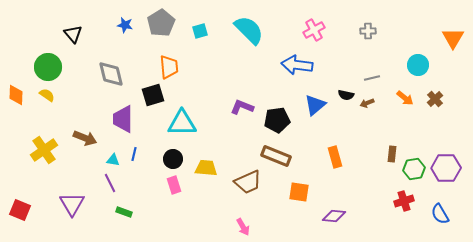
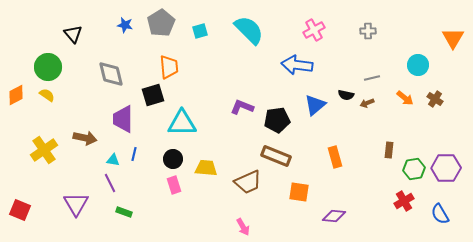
orange diamond at (16, 95): rotated 60 degrees clockwise
brown cross at (435, 99): rotated 14 degrees counterclockwise
brown arrow at (85, 138): rotated 10 degrees counterclockwise
brown rectangle at (392, 154): moved 3 px left, 4 px up
red cross at (404, 201): rotated 12 degrees counterclockwise
purple triangle at (72, 204): moved 4 px right
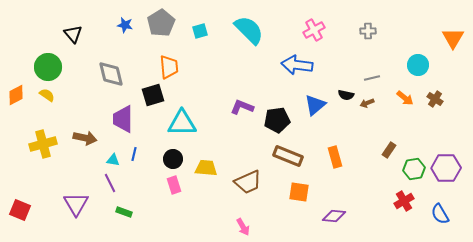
yellow cross at (44, 150): moved 1 px left, 6 px up; rotated 20 degrees clockwise
brown rectangle at (389, 150): rotated 28 degrees clockwise
brown rectangle at (276, 156): moved 12 px right
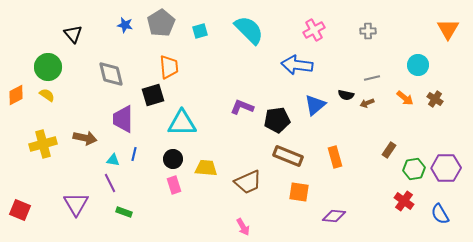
orange triangle at (453, 38): moved 5 px left, 9 px up
red cross at (404, 201): rotated 24 degrees counterclockwise
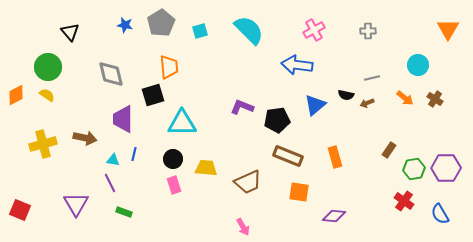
black triangle at (73, 34): moved 3 px left, 2 px up
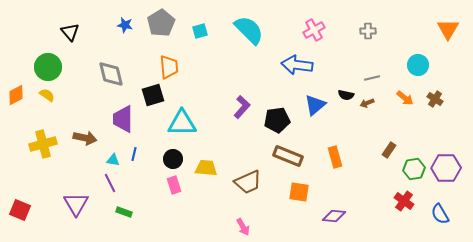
purple L-shape at (242, 107): rotated 110 degrees clockwise
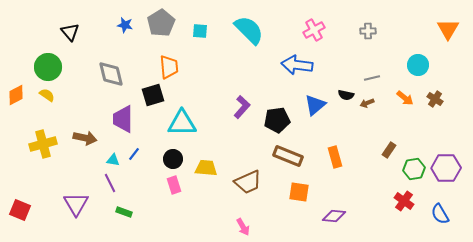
cyan square at (200, 31): rotated 21 degrees clockwise
blue line at (134, 154): rotated 24 degrees clockwise
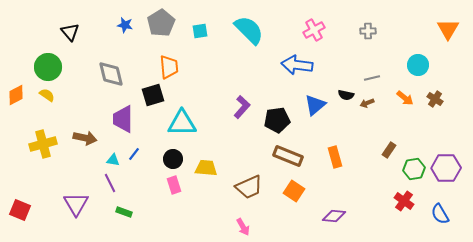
cyan square at (200, 31): rotated 14 degrees counterclockwise
brown trapezoid at (248, 182): moved 1 px right, 5 px down
orange square at (299, 192): moved 5 px left, 1 px up; rotated 25 degrees clockwise
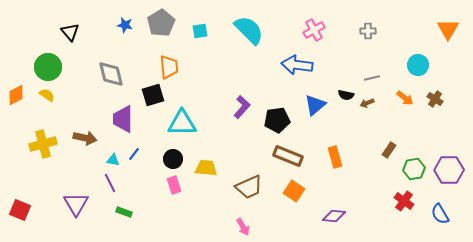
purple hexagon at (446, 168): moved 3 px right, 2 px down
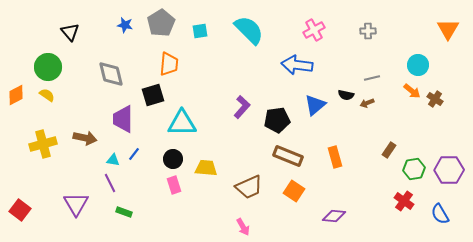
orange trapezoid at (169, 67): moved 3 px up; rotated 10 degrees clockwise
orange arrow at (405, 98): moved 7 px right, 7 px up
red square at (20, 210): rotated 15 degrees clockwise
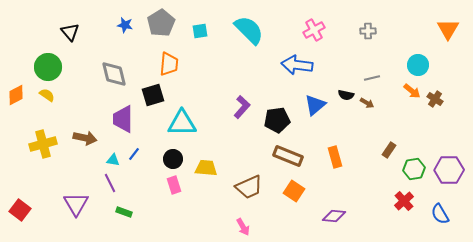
gray diamond at (111, 74): moved 3 px right
brown arrow at (367, 103): rotated 128 degrees counterclockwise
red cross at (404, 201): rotated 12 degrees clockwise
